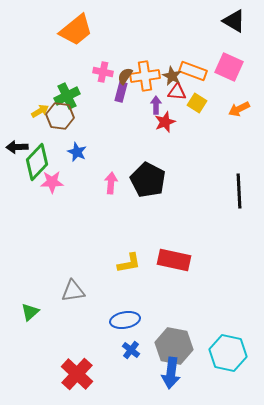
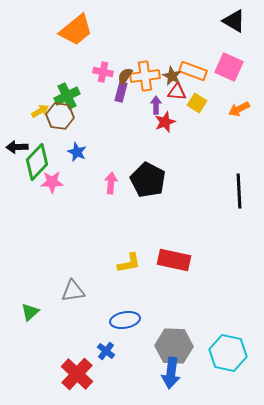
gray hexagon: rotated 9 degrees counterclockwise
blue cross: moved 25 px left, 1 px down
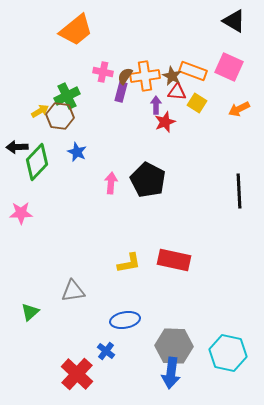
pink star: moved 31 px left, 31 px down
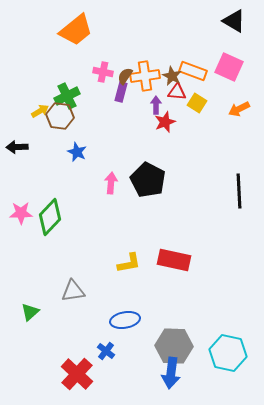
green diamond: moved 13 px right, 55 px down
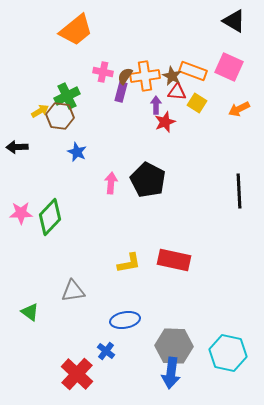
green triangle: rotated 42 degrees counterclockwise
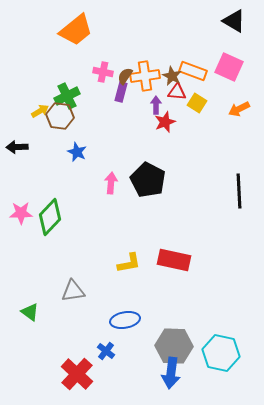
cyan hexagon: moved 7 px left
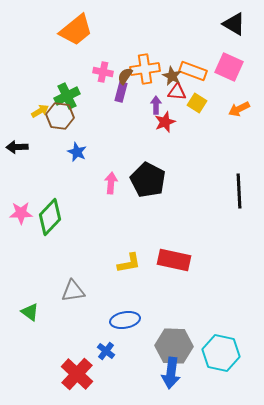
black triangle: moved 3 px down
orange cross: moved 7 px up
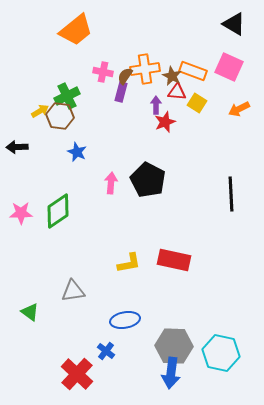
black line: moved 8 px left, 3 px down
green diamond: moved 8 px right, 6 px up; rotated 12 degrees clockwise
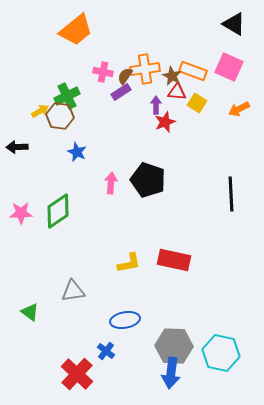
purple rectangle: rotated 42 degrees clockwise
black pentagon: rotated 8 degrees counterclockwise
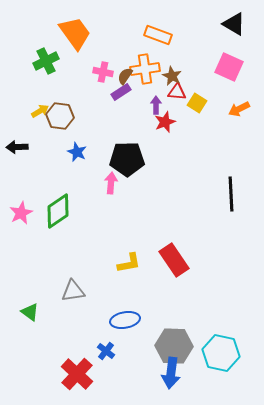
orange trapezoid: moved 1 px left, 3 px down; rotated 87 degrees counterclockwise
orange rectangle: moved 35 px left, 36 px up
green cross: moved 21 px left, 35 px up
black pentagon: moved 21 px left, 21 px up; rotated 20 degrees counterclockwise
pink star: rotated 25 degrees counterclockwise
red rectangle: rotated 44 degrees clockwise
